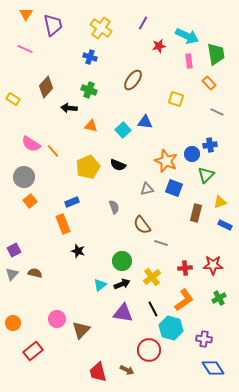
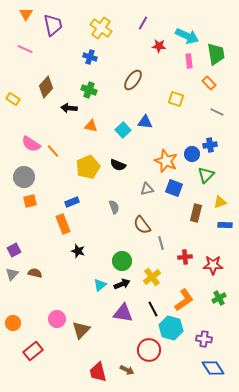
red star at (159, 46): rotated 16 degrees clockwise
orange square at (30, 201): rotated 24 degrees clockwise
blue rectangle at (225, 225): rotated 24 degrees counterclockwise
gray line at (161, 243): rotated 56 degrees clockwise
red cross at (185, 268): moved 11 px up
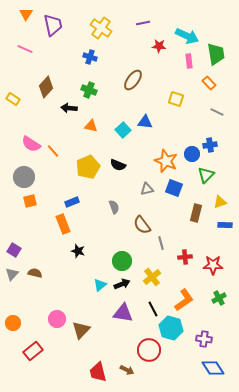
purple line at (143, 23): rotated 48 degrees clockwise
purple square at (14, 250): rotated 32 degrees counterclockwise
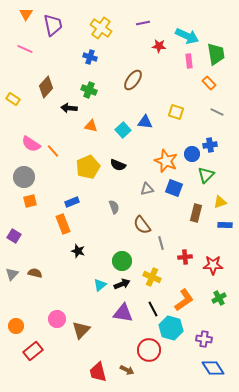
yellow square at (176, 99): moved 13 px down
purple square at (14, 250): moved 14 px up
yellow cross at (152, 277): rotated 30 degrees counterclockwise
orange circle at (13, 323): moved 3 px right, 3 px down
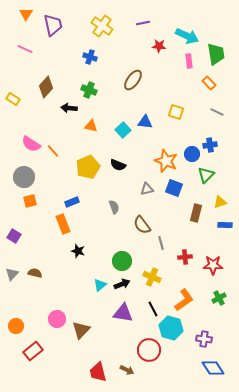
yellow cross at (101, 28): moved 1 px right, 2 px up
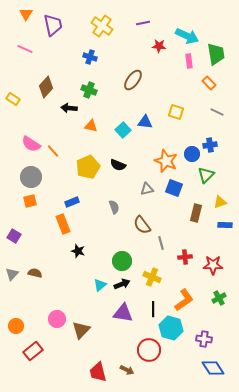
gray circle at (24, 177): moved 7 px right
black line at (153, 309): rotated 28 degrees clockwise
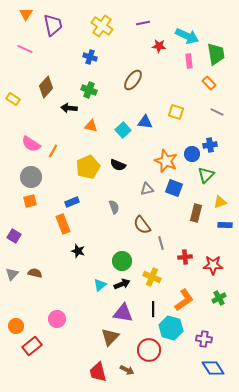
orange line at (53, 151): rotated 72 degrees clockwise
brown triangle at (81, 330): moved 29 px right, 7 px down
red rectangle at (33, 351): moved 1 px left, 5 px up
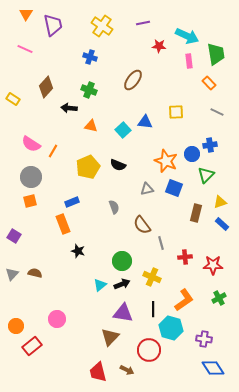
yellow square at (176, 112): rotated 21 degrees counterclockwise
blue rectangle at (225, 225): moved 3 px left, 1 px up; rotated 40 degrees clockwise
